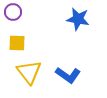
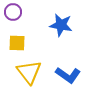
blue star: moved 17 px left, 6 px down
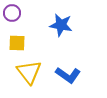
purple circle: moved 1 px left, 1 px down
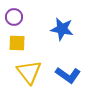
purple circle: moved 2 px right, 4 px down
blue star: moved 1 px right, 4 px down
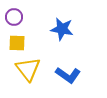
yellow triangle: moved 1 px left, 3 px up
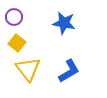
blue star: moved 2 px right, 6 px up
yellow square: rotated 36 degrees clockwise
blue L-shape: moved 1 px right, 4 px up; rotated 65 degrees counterclockwise
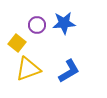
purple circle: moved 23 px right, 8 px down
blue star: rotated 15 degrees counterclockwise
yellow triangle: rotated 48 degrees clockwise
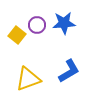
yellow square: moved 8 px up
yellow triangle: moved 10 px down
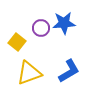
purple circle: moved 4 px right, 3 px down
yellow square: moved 7 px down
yellow triangle: moved 1 px right, 6 px up
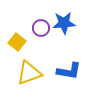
blue L-shape: rotated 40 degrees clockwise
